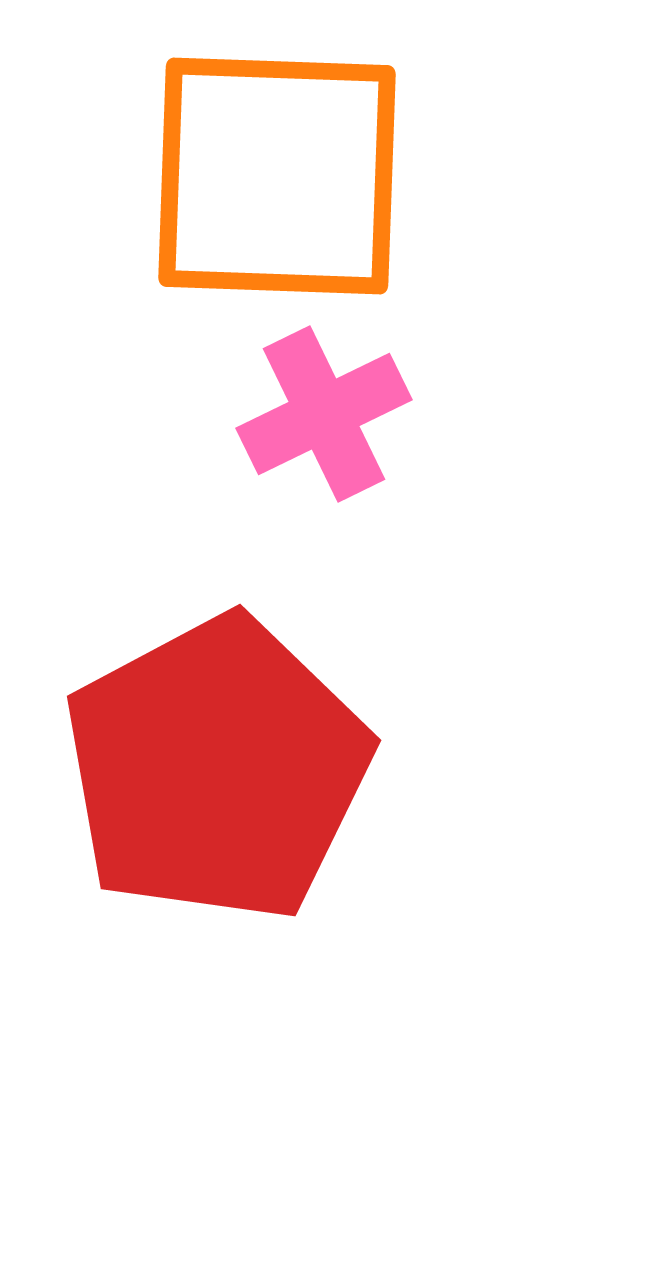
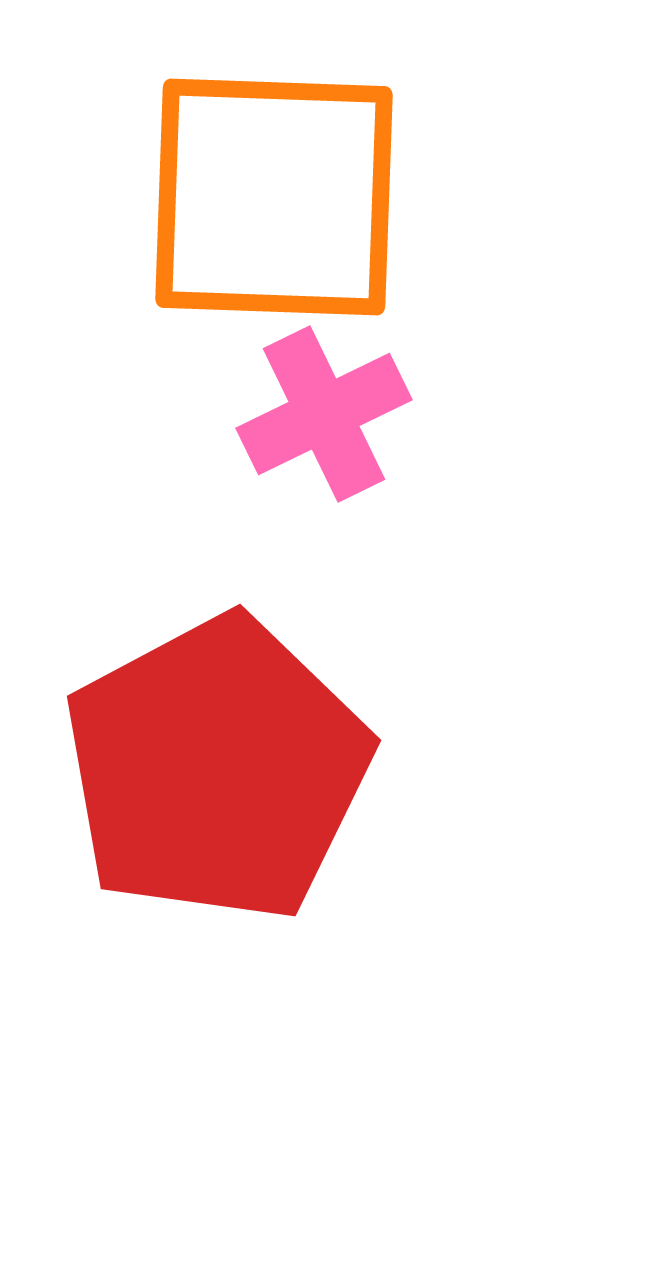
orange square: moved 3 px left, 21 px down
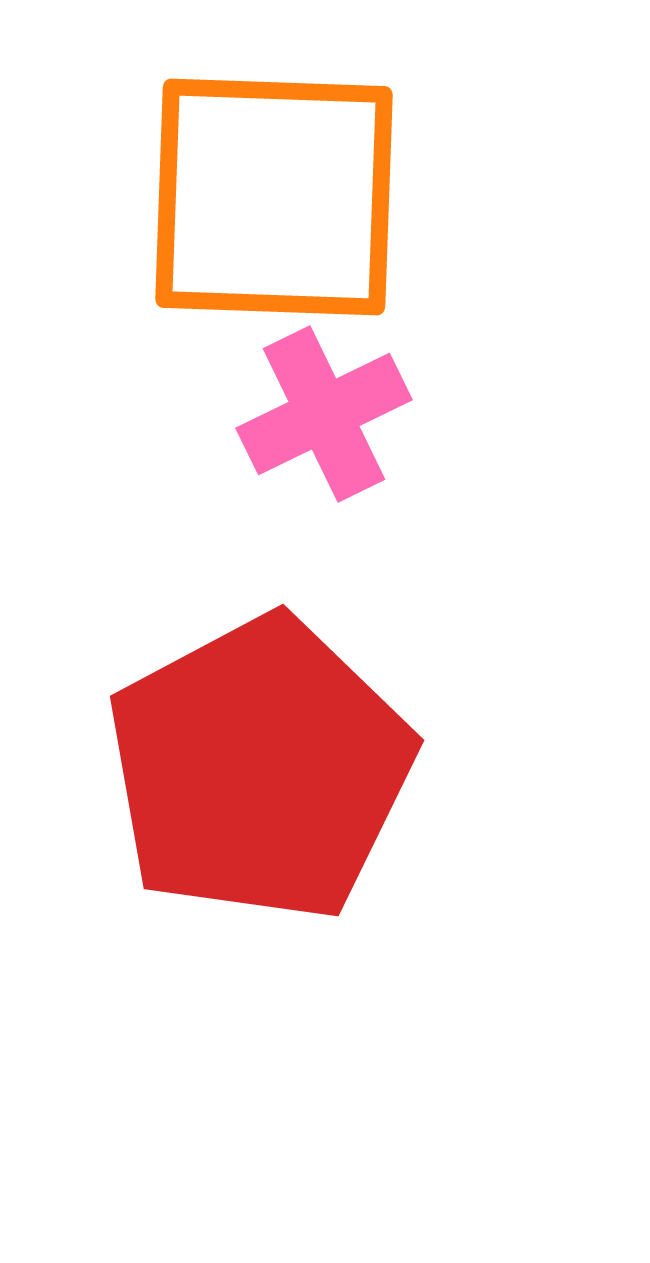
red pentagon: moved 43 px right
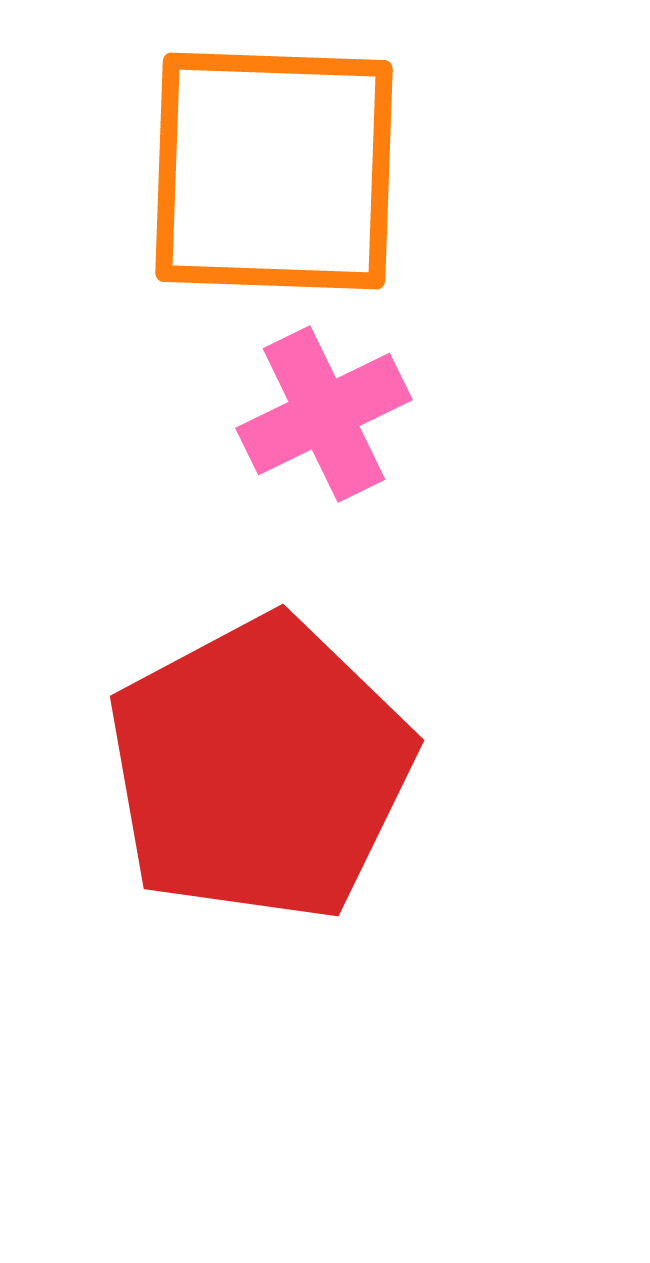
orange square: moved 26 px up
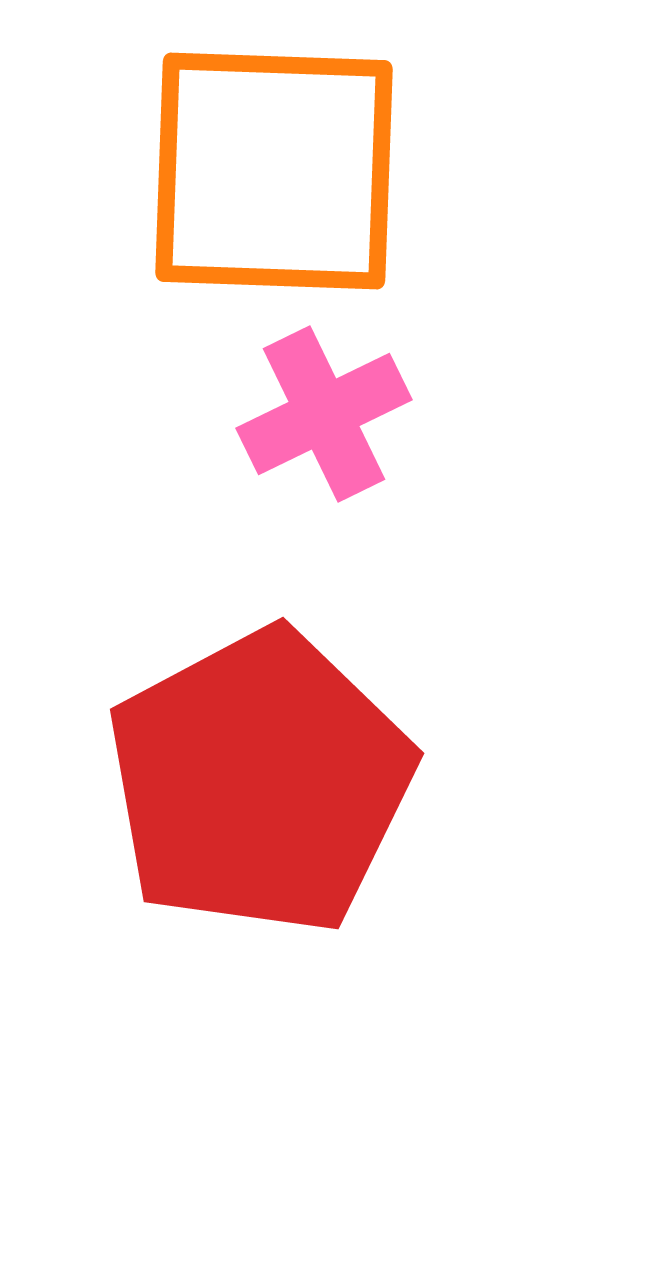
red pentagon: moved 13 px down
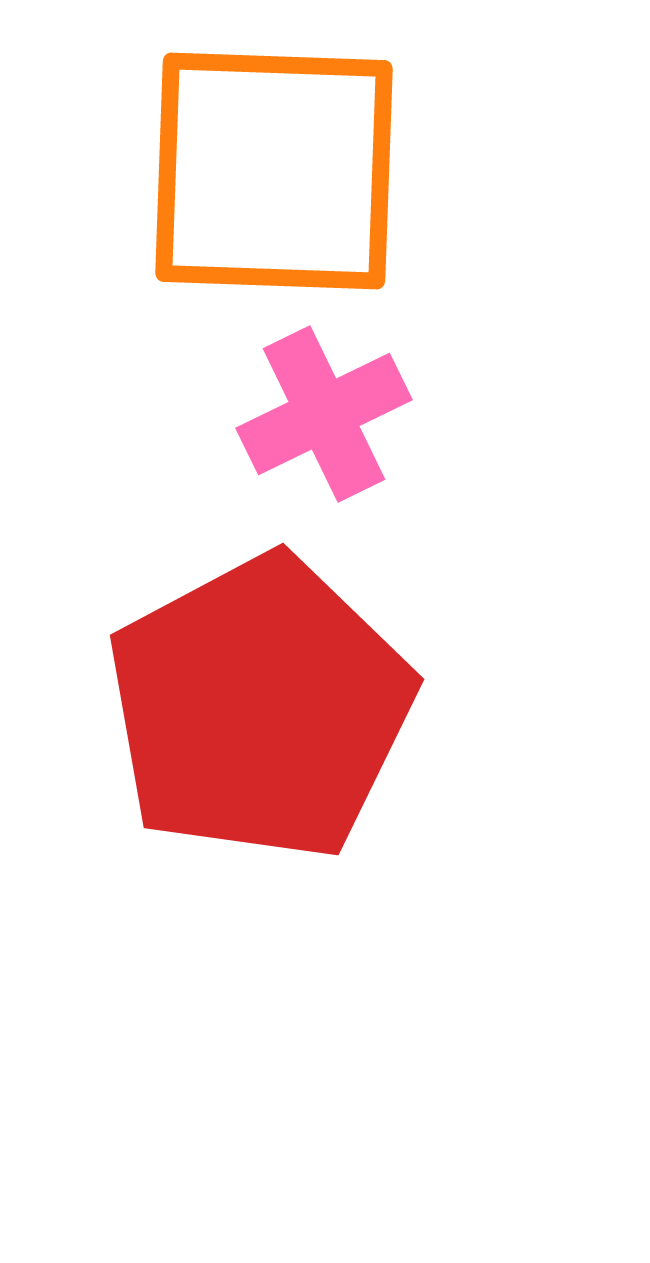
red pentagon: moved 74 px up
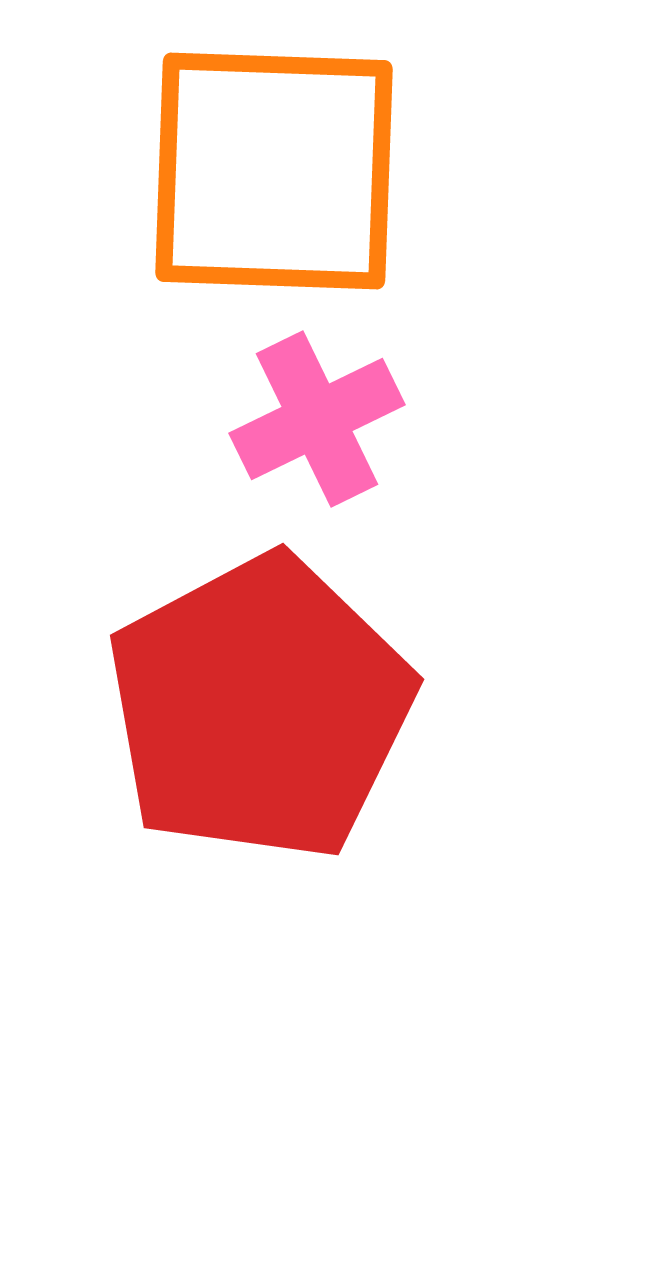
pink cross: moved 7 px left, 5 px down
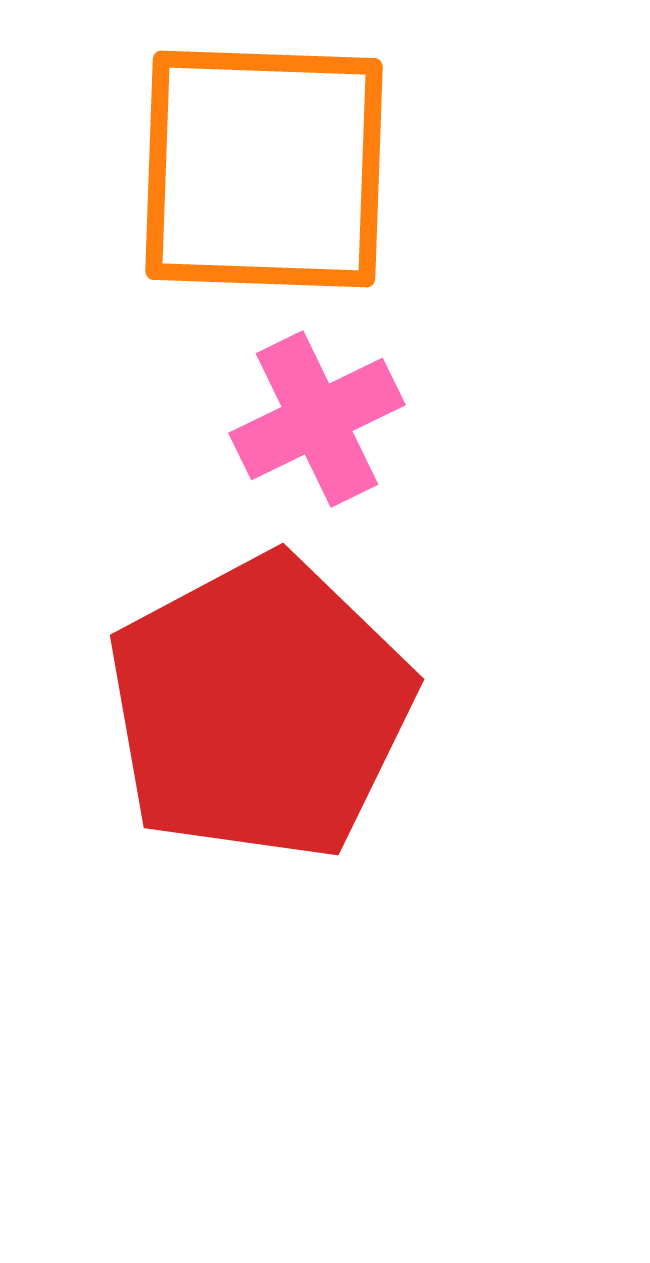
orange square: moved 10 px left, 2 px up
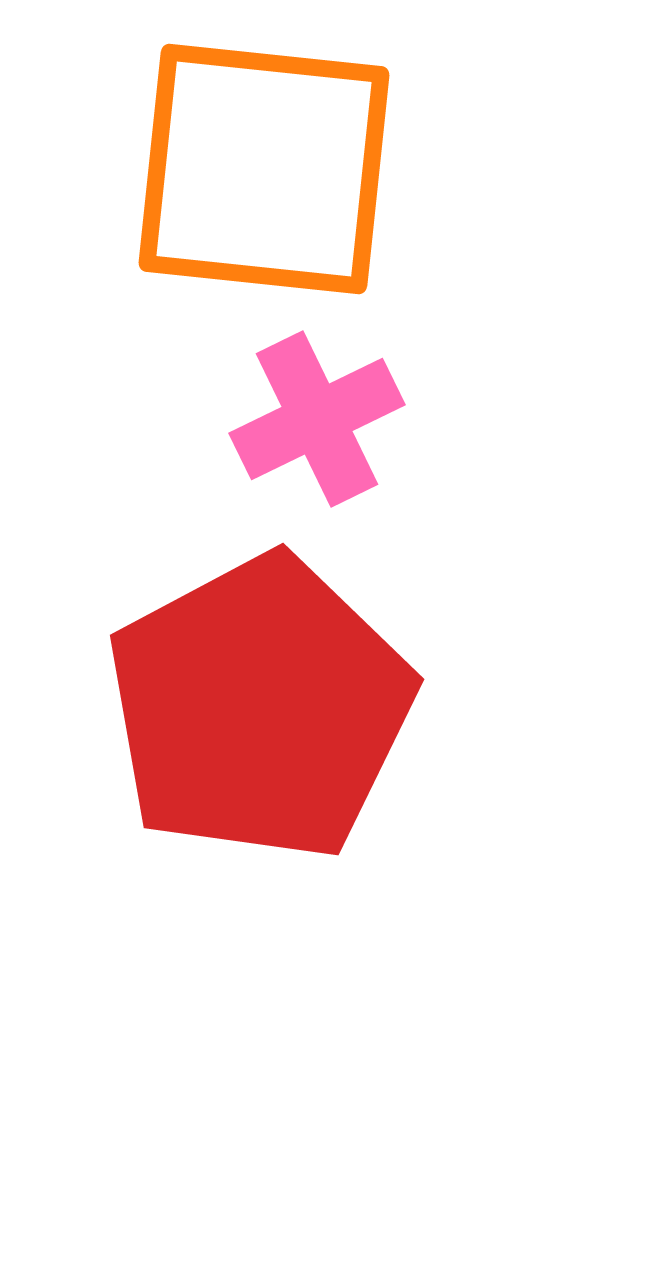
orange square: rotated 4 degrees clockwise
